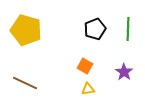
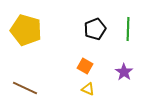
brown line: moved 5 px down
yellow triangle: rotated 32 degrees clockwise
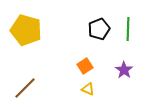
black pentagon: moved 4 px right
orange square: rotated 28 degrees clockwise
purple star: moved 2 px up
brown line: rotated 70 degrees counterclockwise
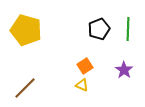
yellow triangle: moved 6 px left, 4 px up
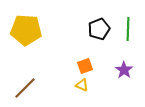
yellow pentagon: rotated 12 degrees counterclockwise
orange square: rotated 14 degrees clockwise
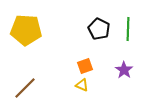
black pentagon: rotated 25 degrees counterclockwise
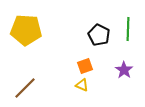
black pentagon: moved 6 px down
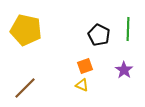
yellow pentagon: rotated 8 degrees clockwise
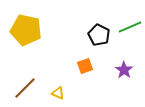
green line: moved 2 px right, 2 px up; rotated 65 degrees clockwise
yellow triangle: moved 24 px left, 8 px down
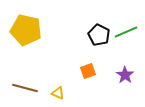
green line: moved 4 px left, 5 px down
orange square: moved 3 px right, 5 px down
purple star: moved 1 px right, 5 px down
brown line: rotated 60 degrees clockwise
